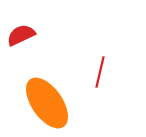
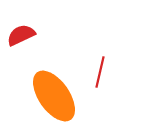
orange ellipse: moved 7 px right, 7 px up
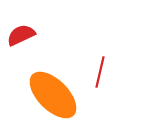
orange ellipse: moved 1 px left, 1 px up; rotated 10 degrees counterclockwise
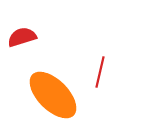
red semicircle: moved 1 px right, 2 px down; rotated 8 degrees clockwise
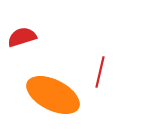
orange ellipse: rotated 18 degrees counterclockwise
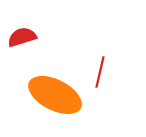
orange ellipse: moved 2 px right
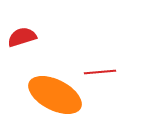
red line: rotated 72 degrees clockwise
